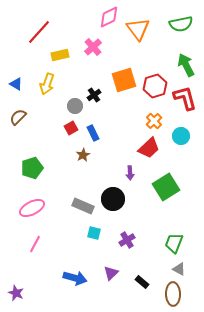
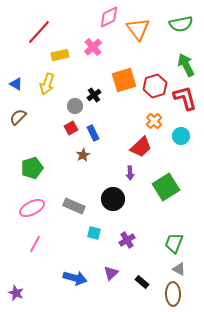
red trapezoid: moved 8 px left, 1 px up
gray rectangle: moved 9 px left
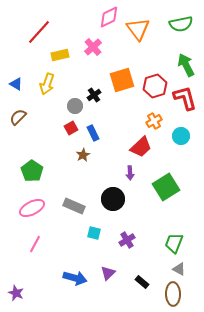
orange square: moved 2 px left
orange cross: rotated 14 degrees clockwise
green pentagon: moved 3 px down; rotated 20 degrees counterclockwise
purple triangle: moved 3 px left
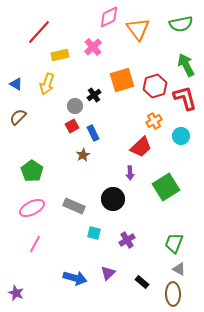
red square: moved 1 px right, 2 px up
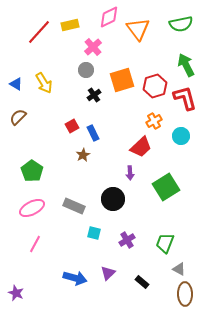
yellow rectangle: moved 10 px right, 30 px up
yellow arrow: moved 3 px left, 1 px up; rotated 50 degrees counterclockwise
gray circle: moved 11 px right, 36 px up
green trapezoid: moved 9 px left
brown ellipse: moved 12 px right
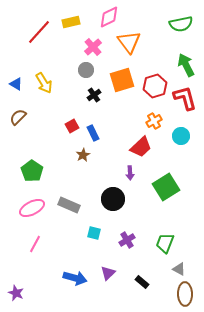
yellow rectangle: moved 1 px right, 3 px up
orange triangle: moved 9 px left, 13 px down
gray rectangle: moved 5 px left, 1 px up
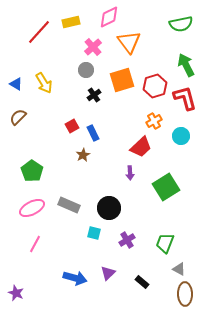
black circle: moved 4 px left, 9 px down
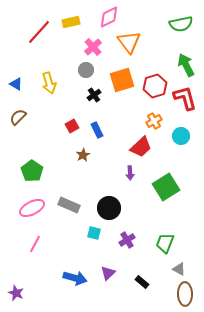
yellow arrow: moved 5 px right; rotated 15 degrees clockwise
blue rectangle: moved 4 px right, 3 px up
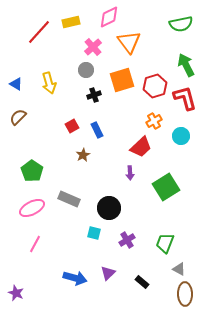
black cross: rotated 16 degrees clockwise
gray rectangle: moved 6 px up
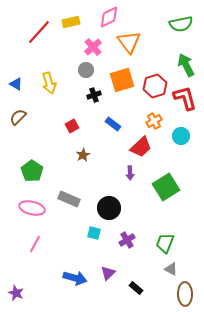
blue rectangle: moved 16 px right, 6 px up; rotated 28 degrees counterclockwise
pink ellipse: rotated 40 degrees clockwise
gray triangle: moved 8 px left
black rectangle: moved 6 px left, 6 px down
